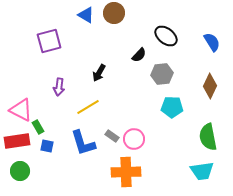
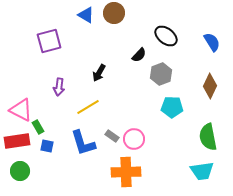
gray hexagon: moved 1 px left; rotated 15 degrees counterclockwise
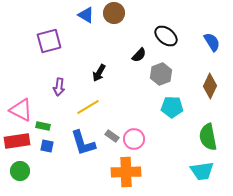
green rectangle: moved 5 px right, 1 px up; rotated 48 degrees counterclockwise
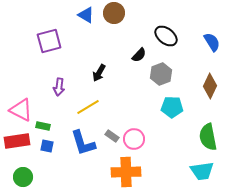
green circle: moved 3 px right, 6 px down
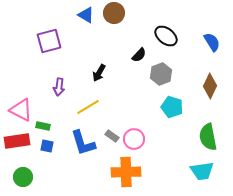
cyan pentagon: rotated 15 degrees clockwise
